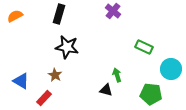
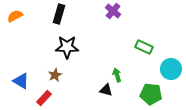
black star: rotated 10 degrees counterclockwise
brown star: rotated 16 degrees clockwise
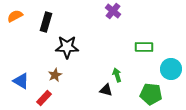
black rectangle: moved 13 px left, 8 px down
green rectangle: rotated 24 degrees counterclockwise
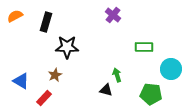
purple cross: moved 4 px down
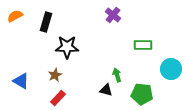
green rectangle: moved 1 px left, 2 px up
green pentagon: moved 9 px left
red rectangle: moved 14 px right
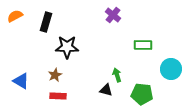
red rectangle: moved 2 px up; rotated 49 degrees clockwise
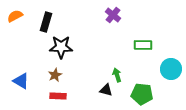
black star: moved 6 px left
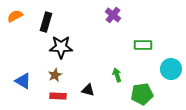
blue triangle: moved 2 px right
black triangle: moved 18 px left
green pentagon: rotated 15 degrees counterclockwise
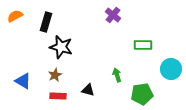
black star: rotated 15 degrees clockwise
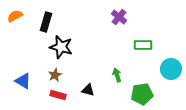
purple cross: moved 6 px right, 2 px down
red rectangle: moved 1 px up; rotated 14 degrees clockwise
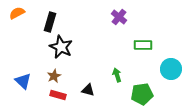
orange semicircle: moved 2 px right, 3 px up
black rectangle: moved 4 px right
black star: rotated 10 degrees clockwise
brown star: moved 1 px left, 1 px down
blue triangle: rotated 12 degrees clockwise
